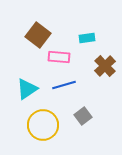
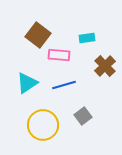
pink rectangle: moved 2 px up
cyan triangle: moved 6 px up
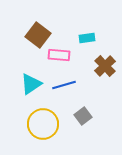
cyan triangle: moved 4 px right, 1 px down
yellow circle: moved 1 px up
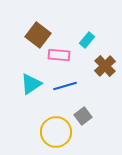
cyan rectangle: moved 2 px down; rotated 42 degrees counterclockwise
blue line: moved 1 px right, 1 px down
yellow circle: moved 13 px right, 8 px down
